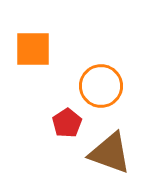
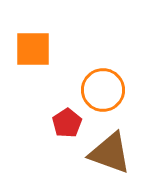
orange circle: moved 2 px right, 4 px down
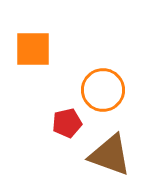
red pentagon: rotated 20 degrees clockwise
brown triangle: moved 2 px down
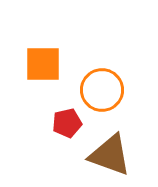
orange square: moved 10 px right, 15 px down
orange circle: moved 1 px left
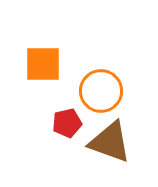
orange circle: moved 1 px left, 1 px down
brown triangle: moved 13 px up
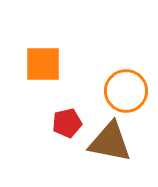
orange circle: moved 25 px right
brown triangle: rotated 9 degrees counterclockwise
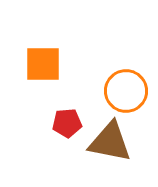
red pentagon: rotated 8 degrees clockwise
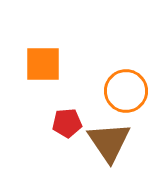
brown triangle: moved 1 px left; rotated 45 degrees clockwise
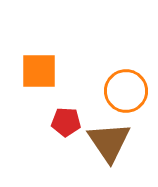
orange square: moved 4 px left, 7 px down
red pentagon: moved 1 px left, 1 px up; rotated 8 degrees clockwise
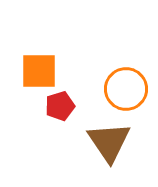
orange circle: moved 2 px up
red pentagon: moved 6 px left, 16 px up; rotated 20 degrees counterclockwise
